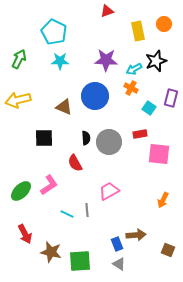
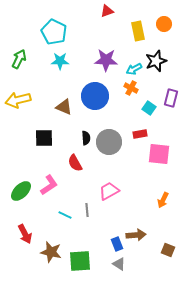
cyan line: moved 2 px left, 1 px down
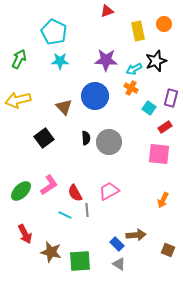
brown triangle: rotated 24 degrees clockwise
red rectangle: moved 25 px right, 7 px up; rotated 24 degrees counterclockwise
black square: rotated 36 degrees counterclockwise
red semicircle: moved 30 px down
blue rectangle: rotated 24 degrees counterclockwise
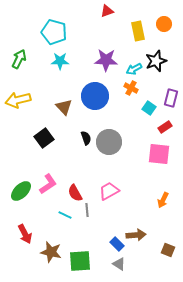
cyan pentagon: rotated 10 degrees counterclockwise
black semicircle: rotated 16 degrees counterclockwise
pink L-shape: moved 1 px left, 1 px up
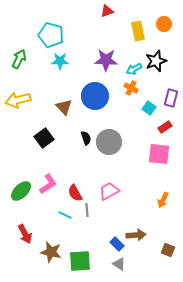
cyan pentagon: moved 3 px left, 3 px down
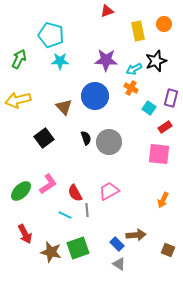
green square: moved 2 px left, 13 px up; rotated 15 degrees counterclockwise
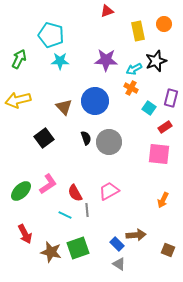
blue circle: moved 5 px down
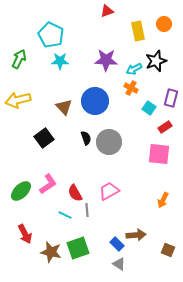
cyan pentagon: rotated 10 degrees clockwise
